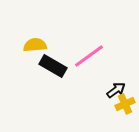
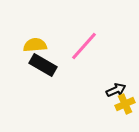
pink line: moved 5 px left, 10 px up; rotated 12 degrees counterclockwise
black rectangle: moved 10 px left, 1 px up
black arrow: rotated 12 degrees clockwise
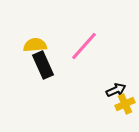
black rectangle: rotated 36 degrees clockwise
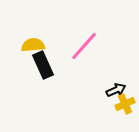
yellow semicircle: moved 2 px left
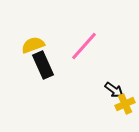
yellow semicircle: rotated 15 degrees counterclockwise
black arrow: moved 2 px left; rotated 60 degrees clockwise
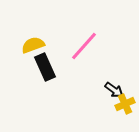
black rectangle: moved 2 px right, 2 px down
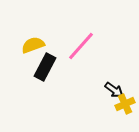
pink line: moved 3 px left
black rectangle: rotated 52 degrees clockwise
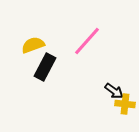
pink line: moved 6 px right, 5 px up
black arrow: moved 1 px down
yellow cross: rotated 30 degrees clockwise
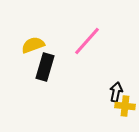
black rectangle: rotated 12 degrees counterclockwise
black arrow: moved 2 px right, 1 px down; rotated 114 degrees counterclockwise
yellow cross: moved 2 px down
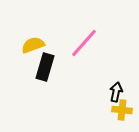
pink line: moved 3 px left, 2 px down
yellow cross: moved 3 px left, 4 px down
